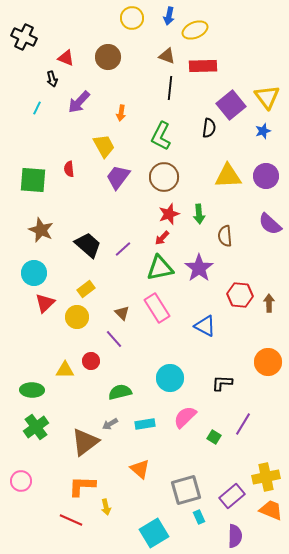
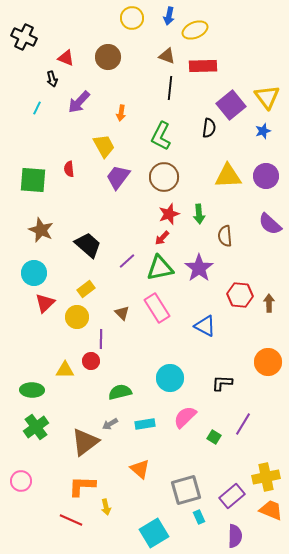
purple line at (123, 249): moved 4 px right, 12 px down
purple line at (114, 339): moved 13 px left; rotated 42 degrees clockwise
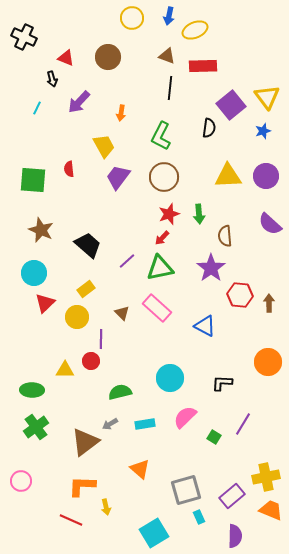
purple star at (199, 268): moved 12 px right
pink rectangle at (157, 308): rotated 16 degrees counterclockwise
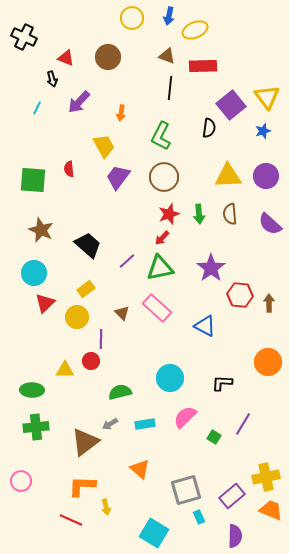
brown semicircle at (225, 236): moved 5 px right, 22 px up
green cross at (36, 427): rotated 30 degrees clockwise
cyan square at (154, 533): rotated 28 degrees counterclockwise
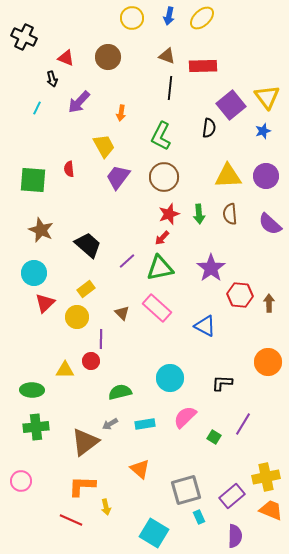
yellow ellipse at (195, 30): moved 7 px right, 12 px up; rotated 20 degrees counterclockwise
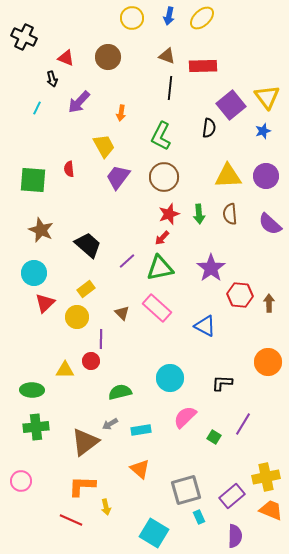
cyan rectangle at (145, 424): moved 4 px left, 6 px down
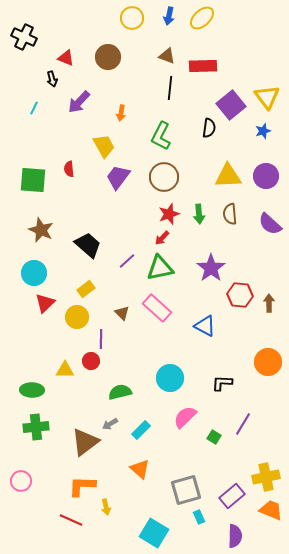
cyan line at (37, 108): moved 3 px left
cyan rectangle at (141, 430): rotated 36 degrees counterclockwise
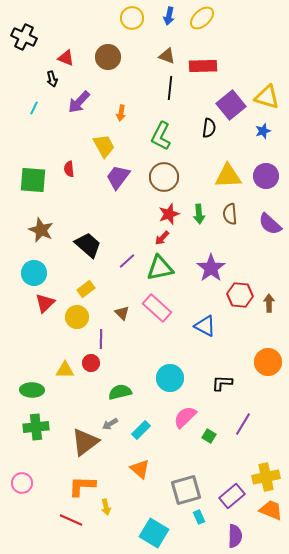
yellow triangle at (267, 97): rotated 36 degrees counterclockwise
red circle at (91, 361): moved 2 px down
green square at (214, 437): moved 5 px left, 1 px up
pink circle at (21, 481): moved 1 px right, 2 px down
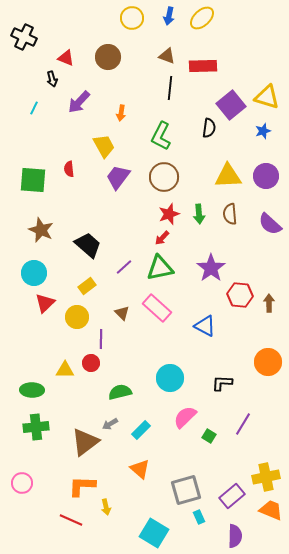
purple line at (127, 261): moved 3 px left, 6 px down
yellow rectangle at (86, 289): moved 1 px right, 3 px up
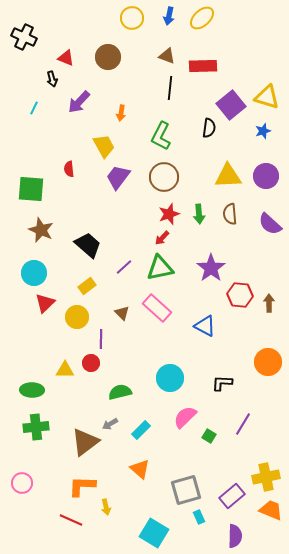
green square at (33, 180): moved 2 px left, 9 px down
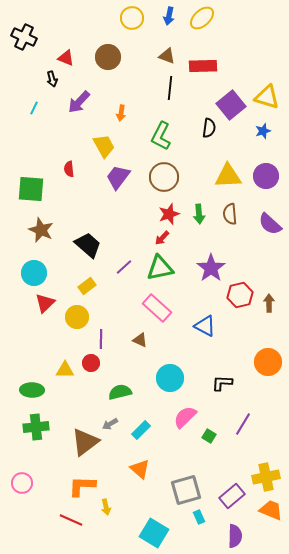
red hexagon at (240, 295): rotated 20 degrees counterclockwise
brown triangle at (122, 313): moved 18 px right, 27 px down; rotated 21 degrees counterclockwise
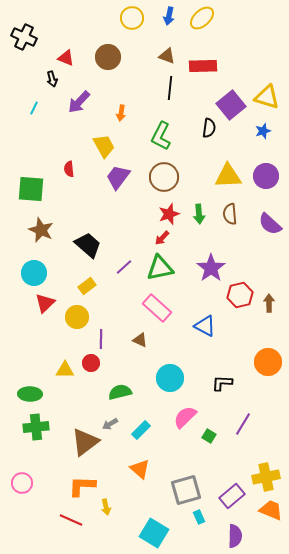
green ellipse at (32, 390): moved 2 px left, 4 px down
